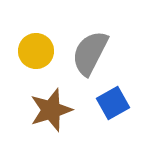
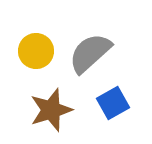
gray semicircle: rotated 21 degrees clockwise
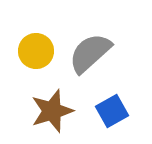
blue square: moved 1 px left, 8 px down
brown star: moved 1 px right, 1 px down
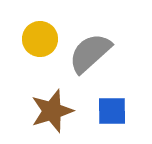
yellow circle: moved 4 px right, 12 px up
blue square: rotated 28 degrees clockwise
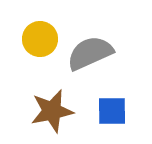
gray semicircle: rotated 18 degrees clockwise
brown star: rotated 6 degrees clockwise
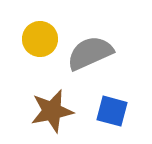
blue square: rotated 16 degrees clockwise
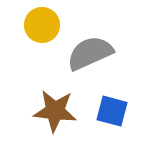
yellow circle: moved 2 px right, 14 px up
brown star: moved 3 px right; rotated 18 degrees clockwise
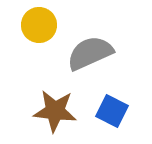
yellow circle: moved 3 px left
blue square: rotated 12 degrees clockwise
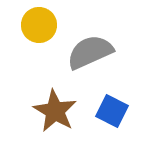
gray semicircle: moved 1 px up
brown star: rotated 24 degrees clockwise
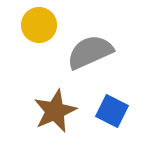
brown star: rotated 18 degrees clockwise
